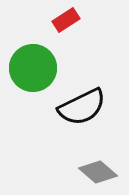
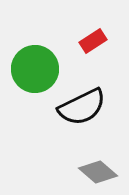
red rectangle: moved 27 px right, 21 px down
green circle: moved 2 px right, 1 px down
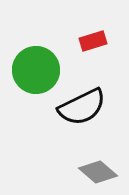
red rectangle: rotated 16 degrees clockwise
green circle: moved 1 px right, 1 px down
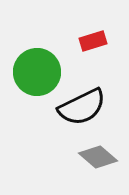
green circle: moved 1 px right, 2 px down
gray diamond: moved 15 px up
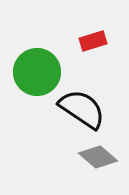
black semicircle: moved 2 px down; rotated 120 degrees counterclockwise
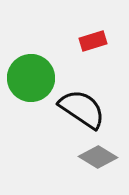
green circle: moved 6 px left, 6 px down
gray diamond: rotated 9 degrees counterclockwise
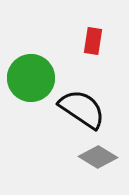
red rectangle: rotated 64 degrees counterclockwise
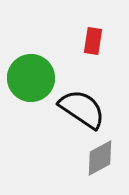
gray diamond: moved 2 px right, 1 px down; rotated 60 degrees counterclockwise
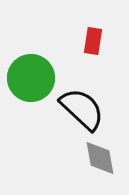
black semicircle: rotated 9 degrees clockwise
gray diamond: rotated 72 degrees counterclockwise
